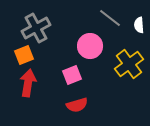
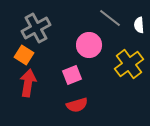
pink circle: moved 1 px left, 1 px up
orange square: rotated 36 degrees counterclockwise
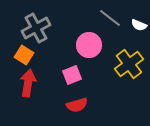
white semicircle: rotated 63 degrees counterclockwise
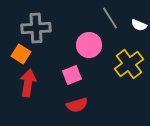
gray line: rotated 20 degrees clockwise
gray cross: rotated 24 degrees clockwise
orange square: moved 3 px left, 1 px up
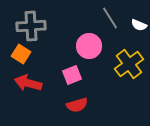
gray cross: moved 5 px left, 2 px up
pink circle: moved 1 px down
red arrow: rotated 84 degrees counterclockwise
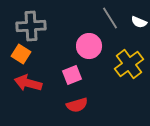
white semicircle: moved 3 px up
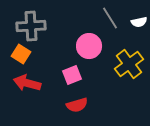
white semicircle: rotated 35 degrees counterclockwise
red arrow: moved 1 px left
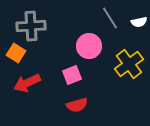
orange square: moved 5 px left, 1 px up
red arrow: rotated 40 degrees counterclockwise
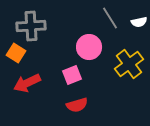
pink circle: moved 1 px down
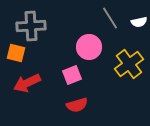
orange square: rotated 18 degrees counterclockwise
